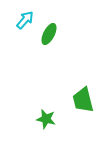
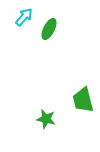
cyan arrow: moved 1 px left, 3 px up
green ellipse: moved 5 px up
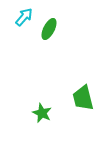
green trapezoid: moved 2 px up
green star: moved 4 px left, 6 px up; rotated 12 degrees clockwise
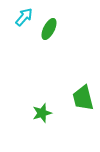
green star: rotated 30 degrees clockwise
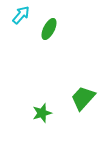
cyan arrow: moved 3 px left, 2 px up
green trapezoid: rotated 56 degrees clockwise
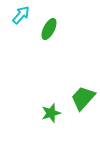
green star: moved 9 px right
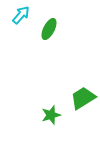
green trapezoid: rotated 16 degrees clockwise
green star: moved 2 px down
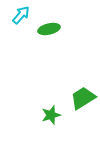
green ellipse: rotated 50 degrees clockwise
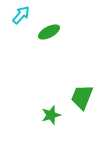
green ellipse: moved 3 px down; rotated 15 degrees counterclockwise
green trapezoid: moved 1 px left, 1 px up; rotated 36 degrees counterclockwise
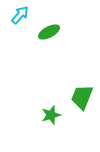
cyan arrow: moved 1 px left
